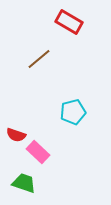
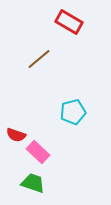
green trapezoid: moved 9 px right
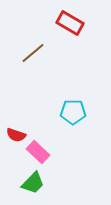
red rectangle: moved 1 px right, 1 px down
brown line: moved 6 px left, 6 px up
cyan pentagon: rotated 15 degrees clockwise
green trapezoid: rotated 115 degrees clockwise
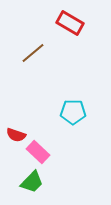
green trapezoid: moved 1 px left, 1 px up
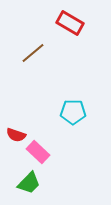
green trapezoid: moved 3 px left, 1 px down
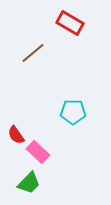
red semicircle: rotated 36 degrees clockwise
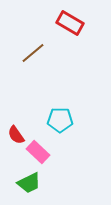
cyan pentagon: moved 13 px left, 8 px down
green trapezoid: rotated 20 degrees clockwise
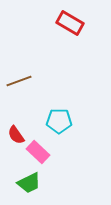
brown line: moved 14 px left, 28 px down; rotated 20 degrees clockwise
cyan pentagon: moved 1 px left, 1 px down
